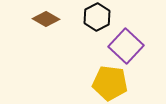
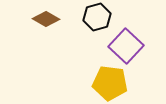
black hexagon: rotated 12 degrees clockwise
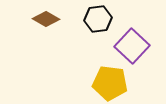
black hexagon: moved 1 px right, 2 px down; rotated 8 degrees clockwise
purple square: moved 6 px right
